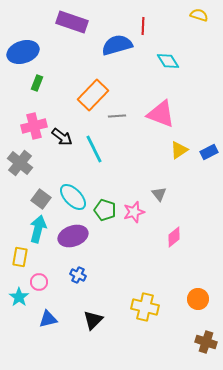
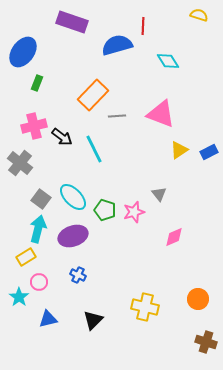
blue ellipse: rotated 36 degrees counterclockwise
pink diamond: rotated 15 degrees clockwise
yellow rectangle: moved 6 px right; rotated 48 degrees clockwise
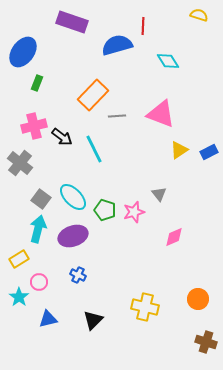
yellow rectangle: moved 7 px left, 2 px down
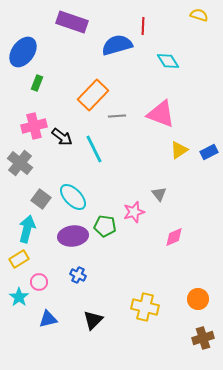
green pentagon: moved 16 px down; rotated 10 degrees counterclockwise
cyan arrow: moved 11 px left
purple ellipse: rotated 12 degrees clockwise
brown cross: moved 3 px left, 4 px up; rotated 35 degrees counterclockwise
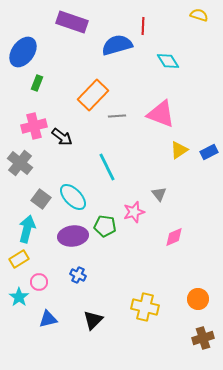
cyan line: moved 13 px right, 18 px down
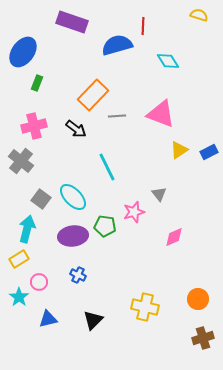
black arrow: moved 14 px right, 8 px up
gray cross: moved 1 px right, 2 px up
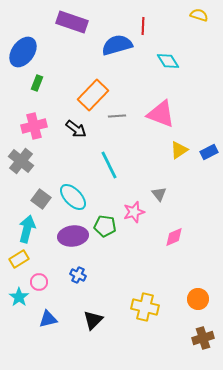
cyan line: moved 2 px right, 2 px up
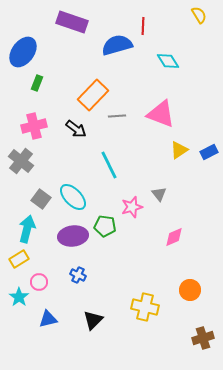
yellow semicircle: rotated 42 degrees clockwise
pink star: moved 2 px left, 5 px up
orange circle: moved 8 px left, 9 px up
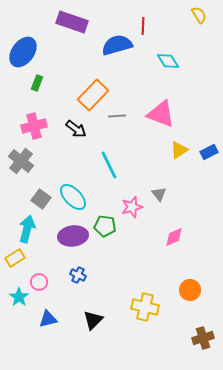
yellow rectangle: moved 4 px left, 1 px up
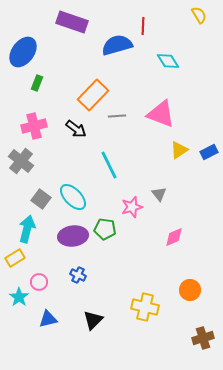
green pentagon: moved 3 px down
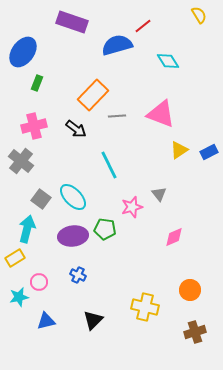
red line: rotated 48 degrees clockwise
cyan star: rotated 24 degrees clockwise
blue triangle: moved 2 px left, 2 px down
brown cross: moved 8 px left, 6 px up
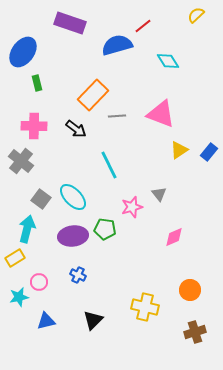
yellow semicircle: moved 3 px left; rotated 102 degrees counterclockwise
purple rectangle: moved 2 px left, 1 px down
green rectangle: rotated 35 degrees counterclockwise
pink cross: rotated 15 degrees clockwise
blue rectangle: rotated 24 degrees counterclockwise
